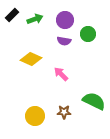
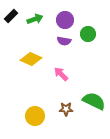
black rectangle: moved 1 px left, 1 px down
brown star: moved 2 px right, 3 px up
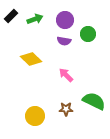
yellow diamond: rotated 20 degrees clockwise
pink arrow: moved 5 px right, 1 px down
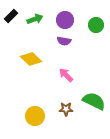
green circle: moved 8 px right, 9 px up
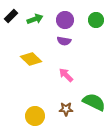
green circle: moved 5 px up
green semicircle: moved 1 px down
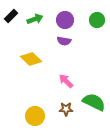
green circle: moved 1 px right
pink arrow: moved 6 px down
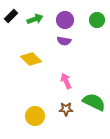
pink arrow: rotated 21 degrees clockwise
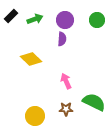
purple semicircle: moved 2 px left, 2 px up; rotated 96 degrees counterclockwise
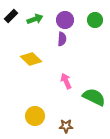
green circle: moved 2 px left
green semicircle: moved 5 px up
brown star: moved 17 px down
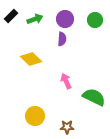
purple circle: moved 1 px up
brown star: moved 1 px right, 1 px down
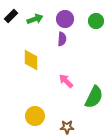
green circle: moved 1 px right, 1 px down
yellow diamond: moved 1 px down; rotated 45 degrees clockwise
pink arrow: rotated 21 degrees counterclockwise
green semicircle: rotated 90 degrees clockwise
